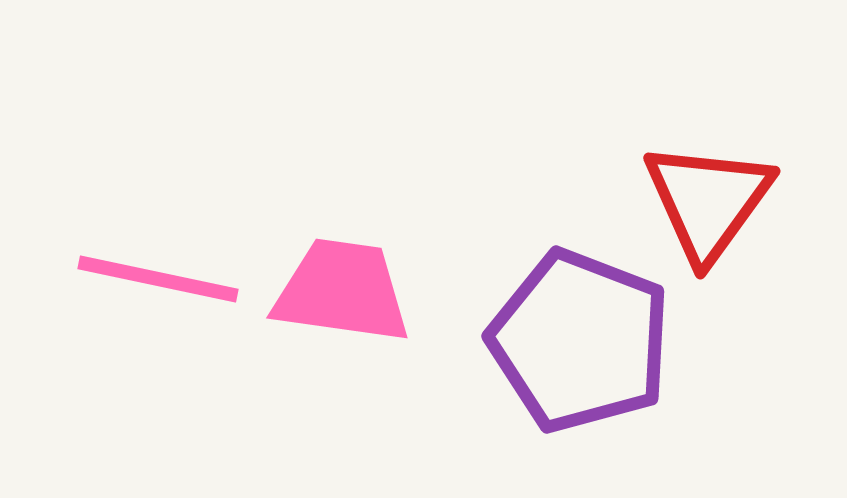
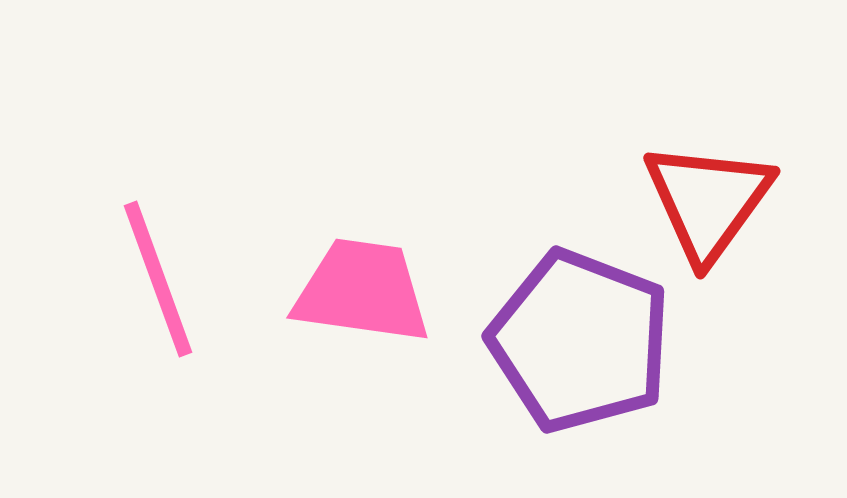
pink line: rotated 58 degrees clockwise
pink trapezoid: moved 20 px right
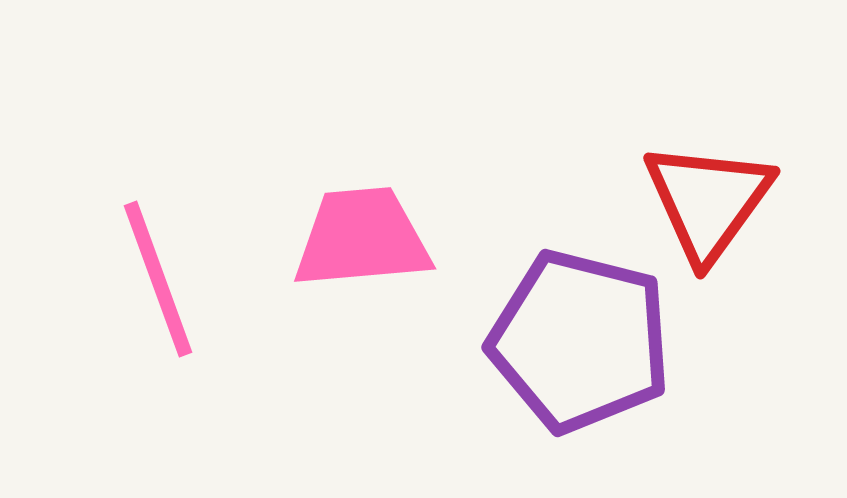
pink trapezoid: moved 53 px up; rotated 13 degrees counterclockwise
purple pentagon: rotated 7 degrees counterclockwise
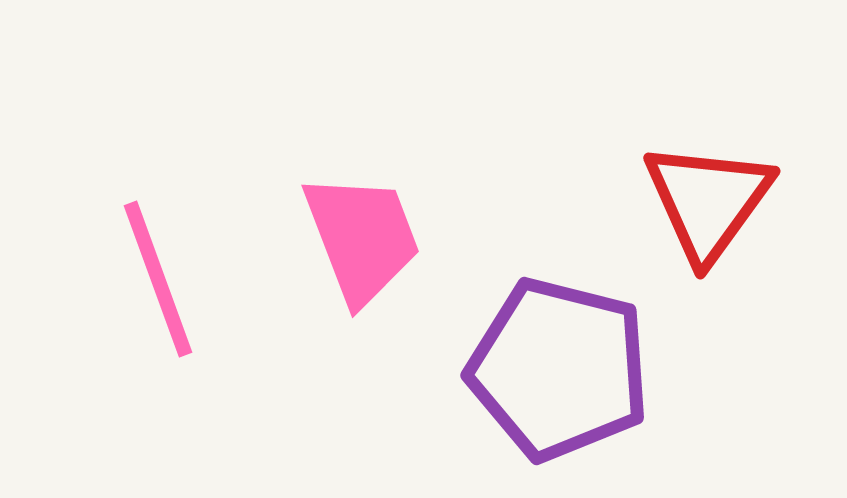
pink trapezoid: rotated 74 degrees clockwise
purple pentagon: moved 21 px left, 28 px down
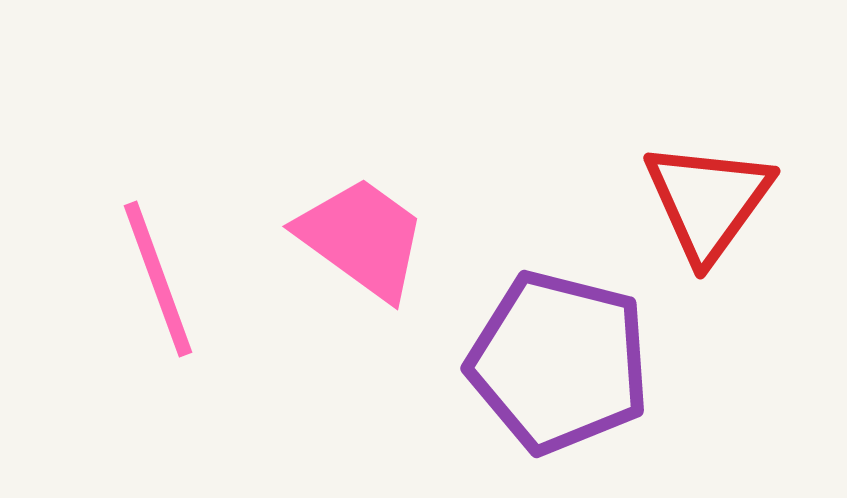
pink trapezoid: rotated 33 degrees counterclockwise
purple pentagon: moved 7 px up
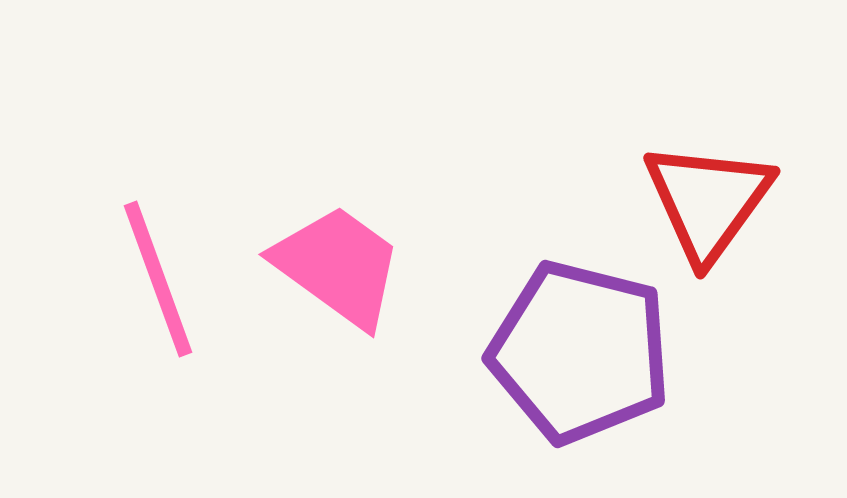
pink trapezoid: moved 24 px left, 28 px down
purple pentagon: moved 21 px right, 10 px up
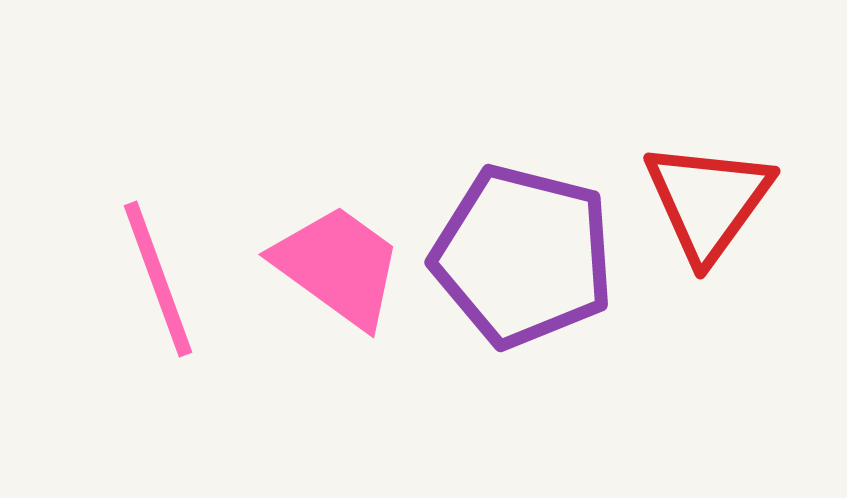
purple pentagon: moved 57 px left, 96 px up
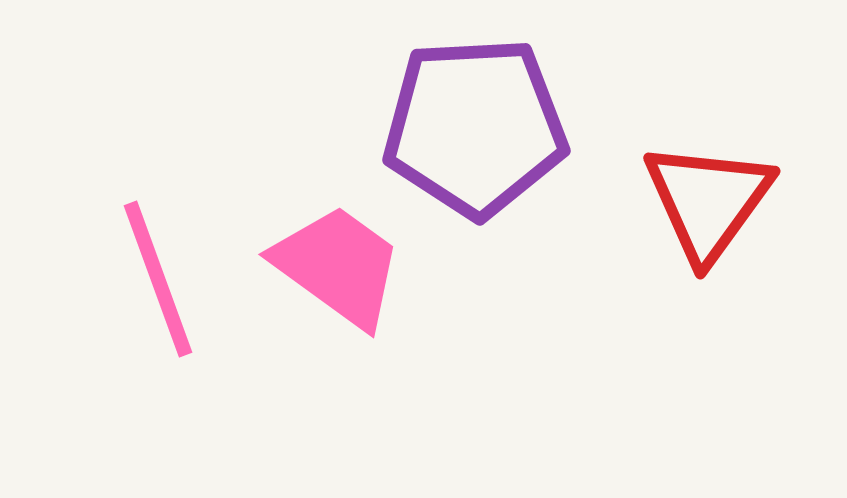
purple pentagon: moved 48 px left, 129 px up; rotated 17 degrees counterclockwise
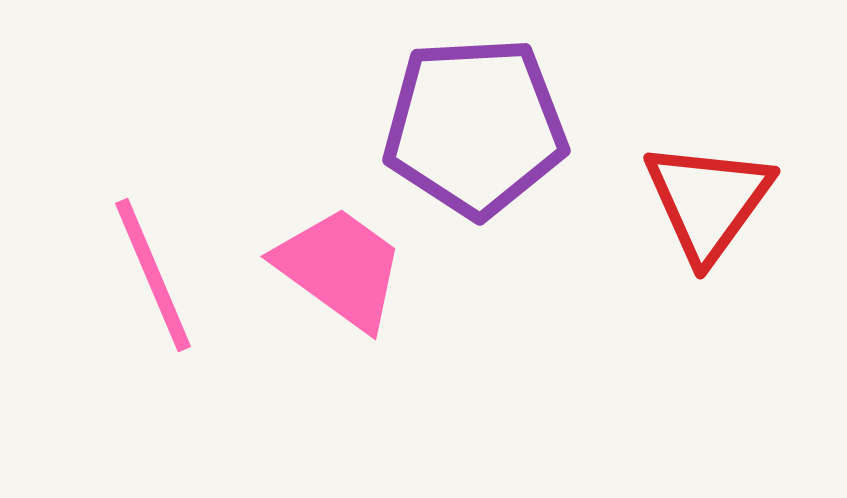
pink trapezoid: moved 2 px right, 2 px down
pink line: moved 5 px left, 4 px up; rotated 3 degrees counterclockwise
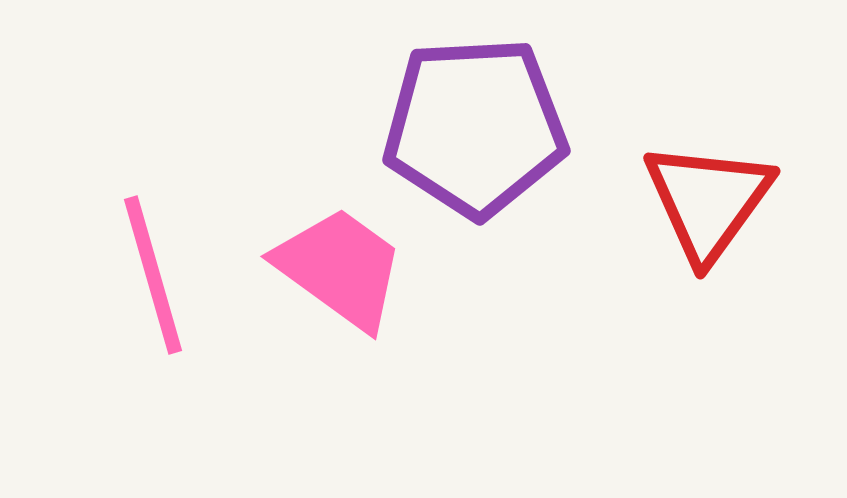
pink line: rotated 7 degrees clockwise
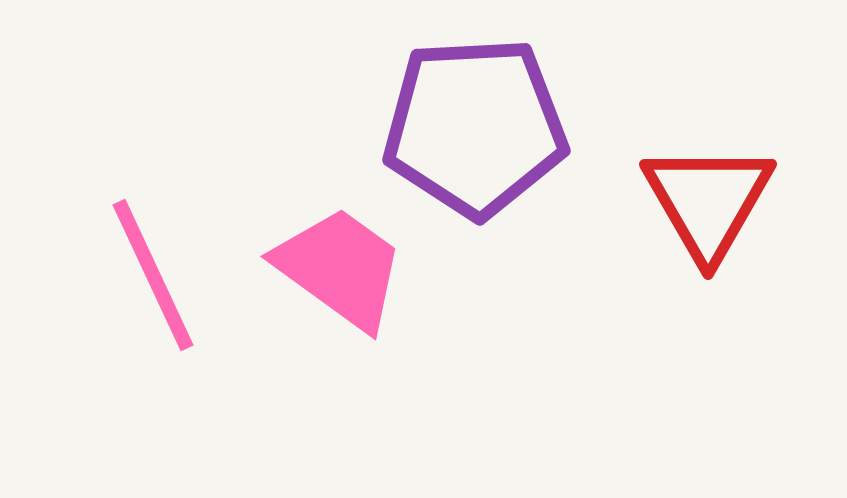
red triangle: rotated 6 degrees counterclockwise
pink line: rotated 9 degrees counterclockwise
